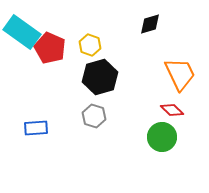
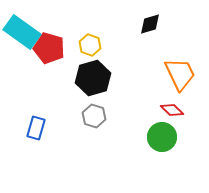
red pentagon: moved 1 px left; rotated 8 degrees counterclockwise
black hexagon: moved 7 px left, 1 px down
blue rectangle: rotated 70 degrees counterclockwise
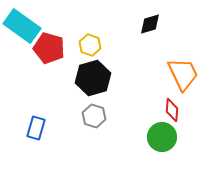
cyan rectangle: moved 6 px up
orange trapezoid: moved 3 px right
red diamond: rotated 50 degrees clockwise
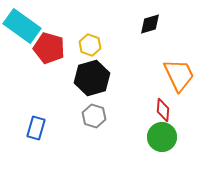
orange trapezoid: moved 4 px left, 1 px down
black hexagon: moved 1 px left
red diamond: moved 9 px left
